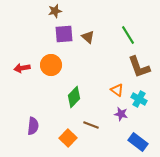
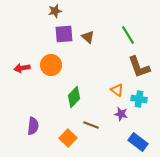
cyan cross: rotated 21 degrees counterclockwise
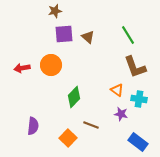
brown L-shape: moved 4 px left
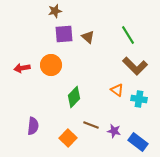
brown L-shape: moved 1 px up; rotated 25 degrees counterclockwise
purple star: moved 7 px left, 17 px down
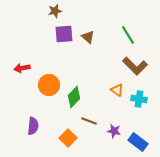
orange circle: moved 2 px left, 20 px down
brown line: moved 2 px left, 4 px up
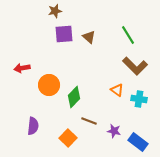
brown triangle: moved 1 px right
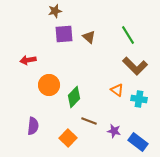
red arrow: moved 6 px right, 8 px up
